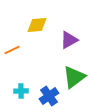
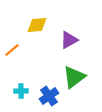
orange line: rotated 14 degrees counterclockwise
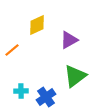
yellow diamond: rotated 20 degrees counterclockwise
green triangle: moved 1 px right, 1 px up
blue cross: moved 3 px left, 1 px down
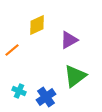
cyan cross: moved 2 px left; rotated 24 degrees clockwise
